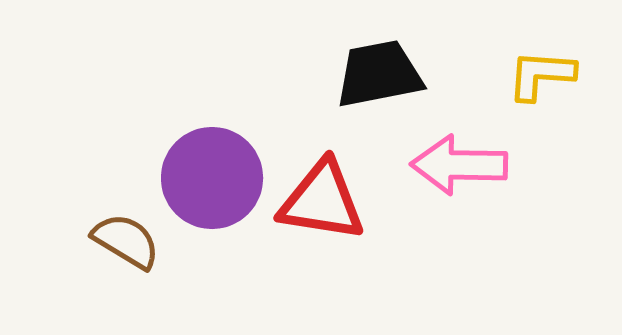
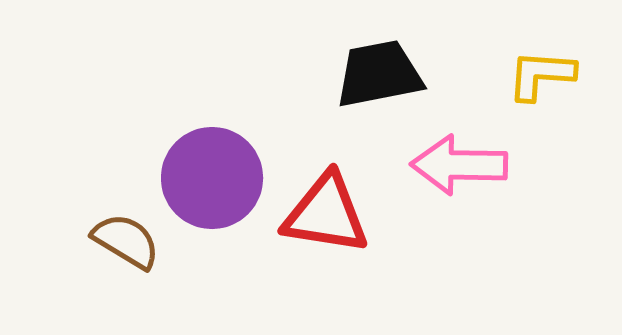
red triangle: moved 4 px right, 13 px down
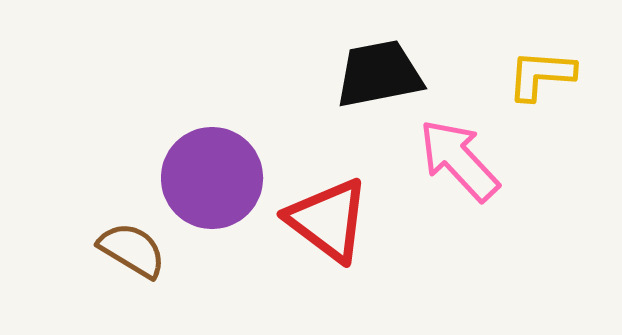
pink arrow: moved 5 px up; rotated 46 degrees clockwise
red triangle: moved 2 px right, 6 px down; rotated 28 degrees clockwise
brown semicircle: moved 6 px right, 9 px down
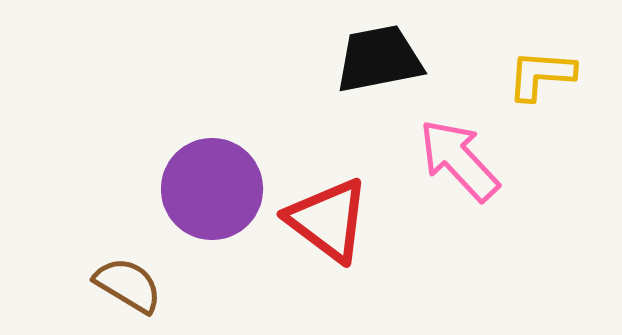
black trapezoid: moved 15 px up
purple circle: moved 11 px down
brown semicircle: moved 4 px left, 35 px down
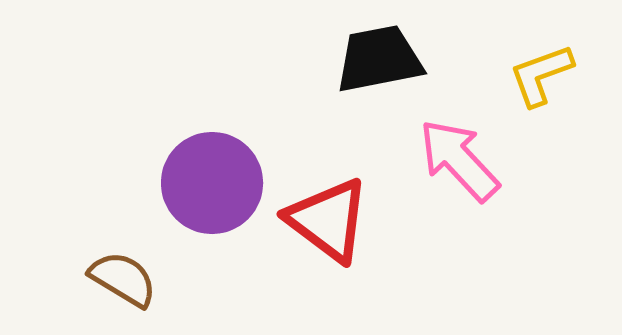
yellow L-shape: rotated 24 degrees counterclockwise
purple circle: moved 6 px up
brown semicircle: moved 5 px left, 6 px up
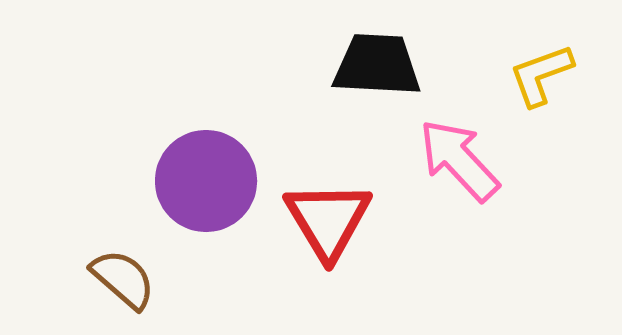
black trapezoid: moved 2 px left, 6 px down; rotated 14 degrees clockwise
purple circle: moved 6 px left, 2 px up
red triangle: rotated 22 degrees clockwise
brown semicircle: rotated 10 degrees clockwise
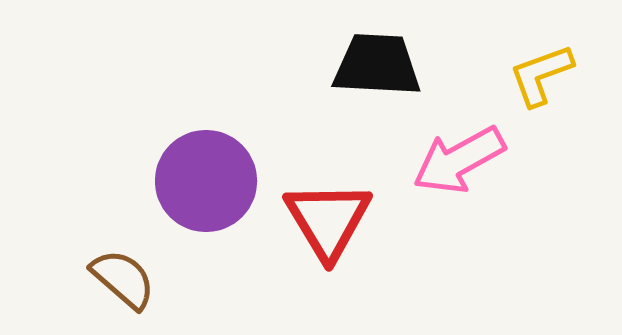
pink arrow: rotated 76 degrees counterclockwise
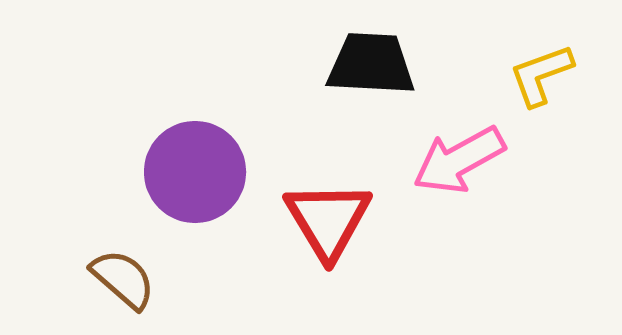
black trapezoid: moved 6 px left, 1 px up
purple circle: moved 11 px left, 9 px up
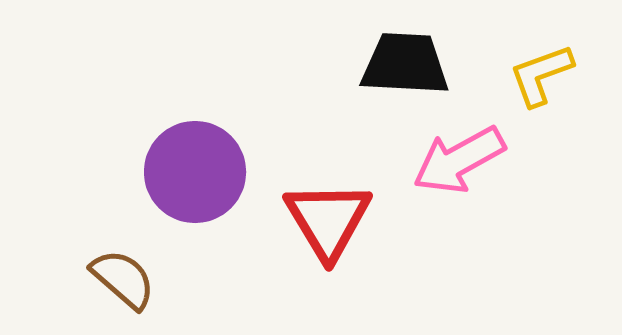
black trapezoid: moved 34 px right
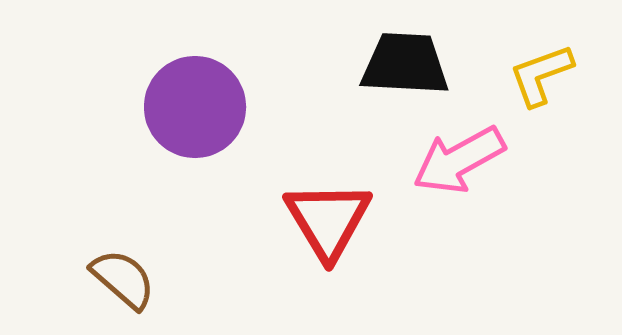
purple circle: moved 65 px up
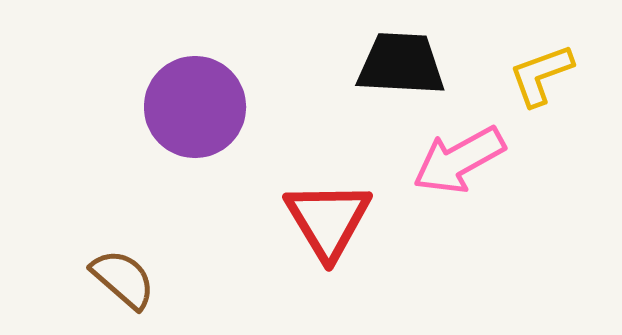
black trapezoid: moved 4 px left
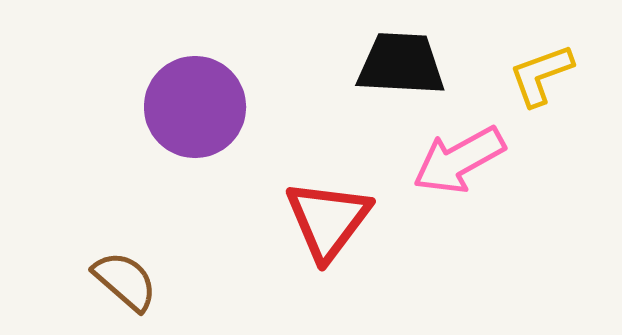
red triangle: rotated 8 degrees clockwise
brown semicircle: moved 2 px right, 2 px down
